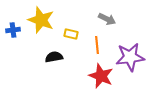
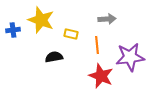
gray arrow: rotated 30 degrees counterclockwise
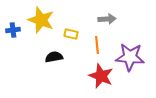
purple star: rotated 12 degrees clockwise
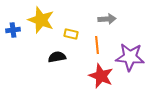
black semicircle: moved 3 px right
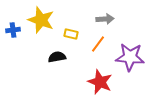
gray arrow: moved 2 px left
orange line: moved 1 px right, 1 px up; rotated 42 degrees clockwise
red star: moved 1 px left, 6 px down
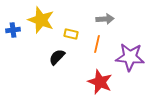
orange line: moved 1 px left; rotated 24 degrees counterclockwise
black semicircle: rotated 36 degrees counterclockwise
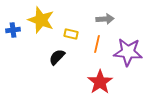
purple star: moved 2 px left, 5 px up
red star: rotated 15 degrees clockwise
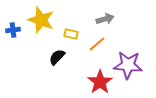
gray arrow: rotated 12 degrees counterclockwise
orange line: rotated 36 degrees clockwise
purple star: moved 13 px down
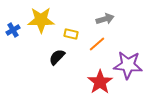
yellow star: rotated 20 degrees counterclockwise
blue cross: rotated 24 degrees counterclockwise
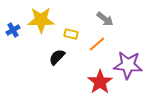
gray arrow: rotated 54 degrees clockwise
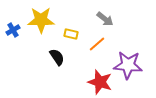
black semicircle: rotated 102 degrees clockwise
red star: rotated 20 degrees counterclockwise
